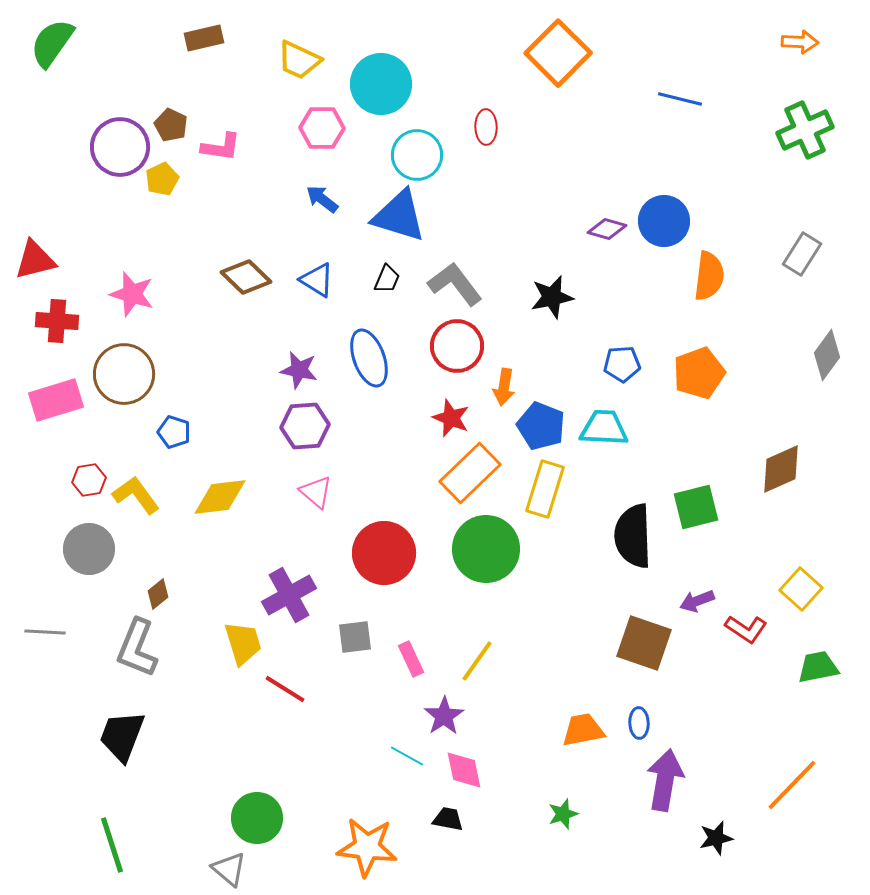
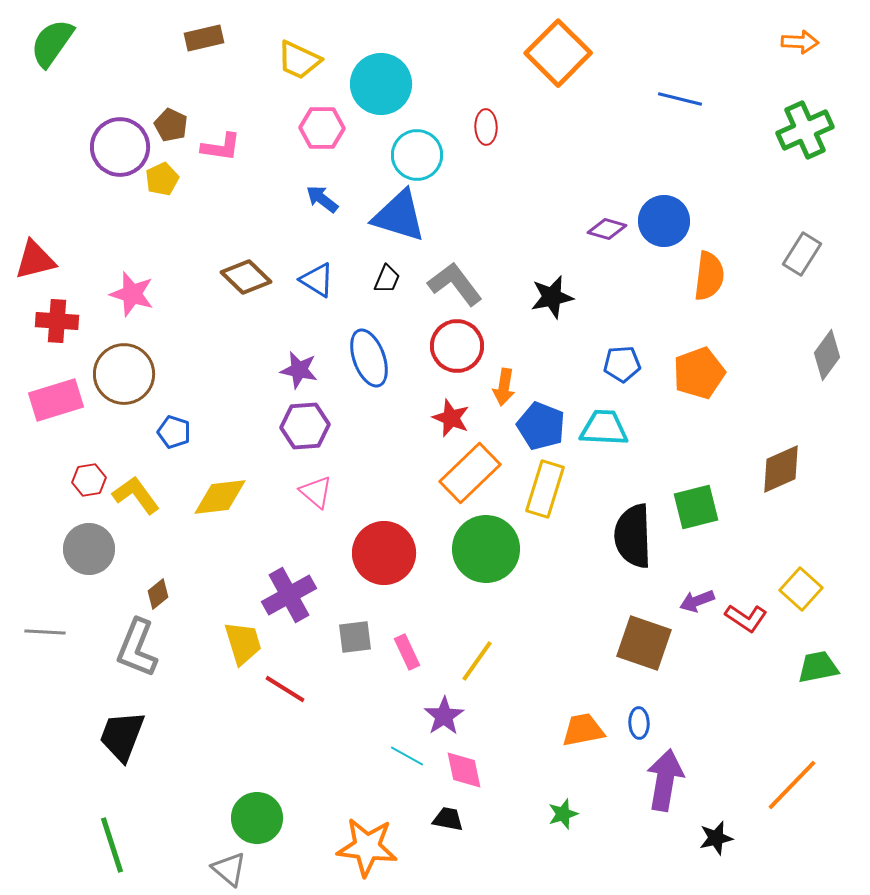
red L-shape at (746, 629): moved 11 px up
pink rectangle at (411, 659): moved 4 px left, 7 px up
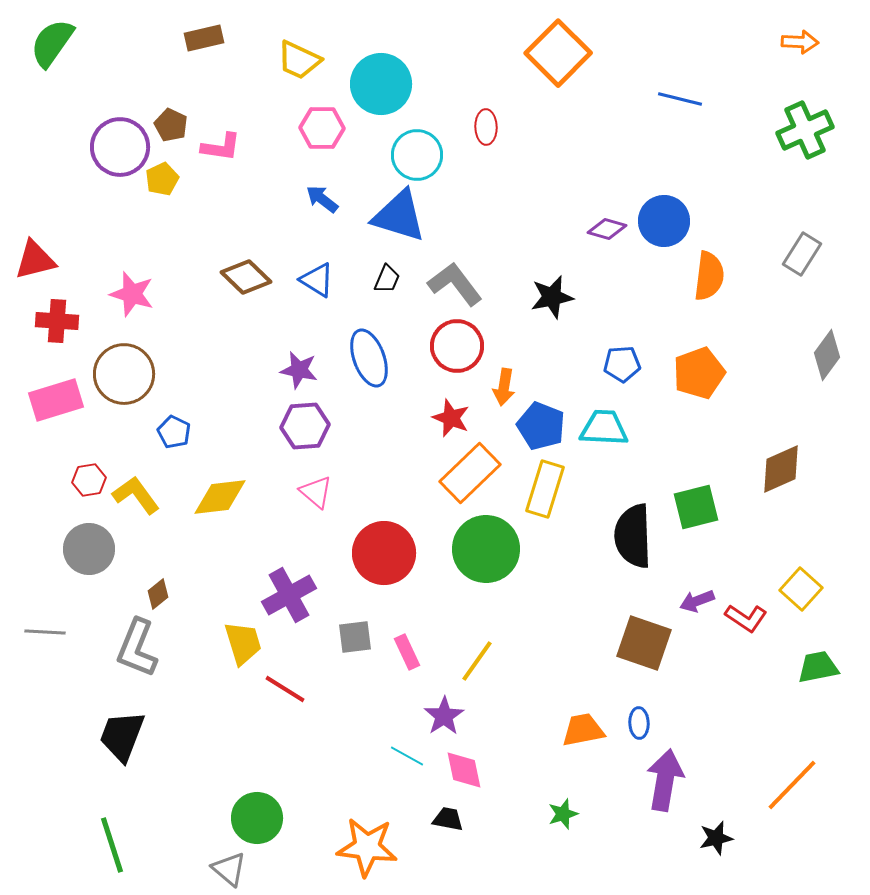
blue pentagon at (174, 432): rotated 8 degrees clockwise
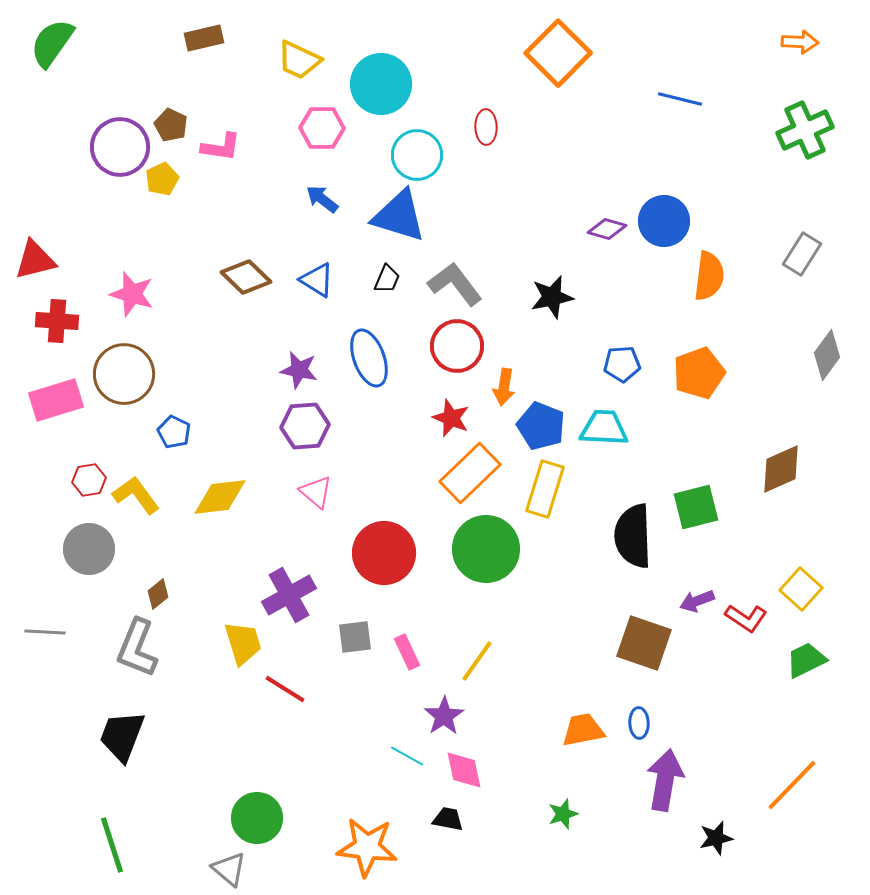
green trapezoid at (818, 667): moved 12 px left, 7 px up; rotated 15 degrees counterclockwise
